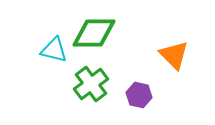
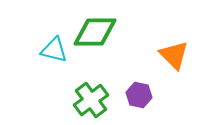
green diamond: moved 1 px right, 1 px up
green cross: moved 16 px down
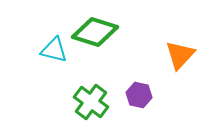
green diamond: rotated 18 degrees clockwise
orange triangle: moved 6 px right; rotated 28 degrees clockwise
green cross: moved 2 px down; rotated 16 degrees counterclockwise
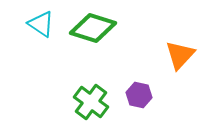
green diamond: moved 2 px left, 4 px up
cyan triangle: moved 13 px left, 26 px up; rotated 20 degrees clockwise
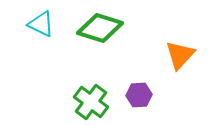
cyan triangle: rotated 8 degrees counterclockwise
green diamond: moved 7 px right
purple hexagon: rotated 15 degrees counterclockwise
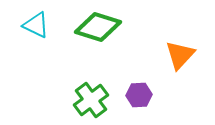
cyan triangle: moved 5 px left, 1 px down
green diamond: moved 2 px left, 1 px up
green cross: moved 2 px up; rotated 16 degrees clockwise
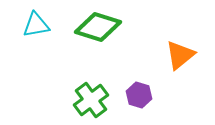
cyan triangle: rotated 36 degrees counterclockwise
orange triangle: rotated 8 degrees clockwise
purple hexagon: rotated 20 degrees clockwise
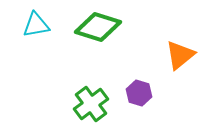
purple hexagon: moved 2 px up
green cross: moved 4 px down
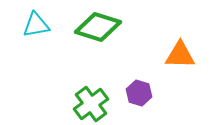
orange triangle: rotated 40 degrees clockwise
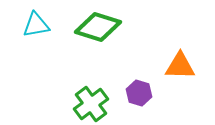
orange triangle: moved 11 px down
